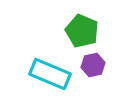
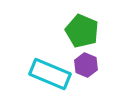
purple hexagon: moved 7 px left; rotated 25 degrees counterclockwise
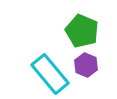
cyan rectangle: rotated 27 degrees clockwise
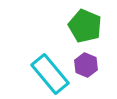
green pentagon: moved 3 px right, 5 px up
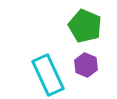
cyan rectangle: moved 2 px left, 1 px down; rotated 15 degrees clockwise
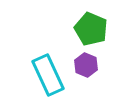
green pentagon: moved 6 px right, 3 px down
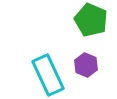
green pentagon: moved 9 px up
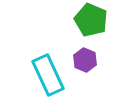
purple hexagon: moved 1 px left, 5 px up
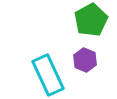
green pentagon: rotated 20 degrees clockwise
